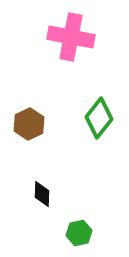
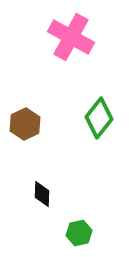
pink cross: rotated 18 degrees clockwise
brown hexagon: moved 4 px left
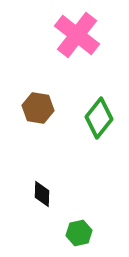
pink cross: moved 6 px right, 2 px up; rotated 9 degrees clockwise
brown hexagon: moved 13 px right, 16 px up; rotated 24 degrees counterclockwise
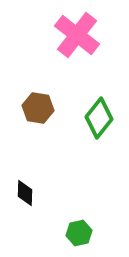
black diamond: moved 17 px left, 1 px up
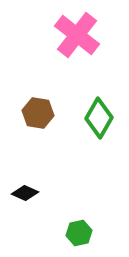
brown hexagon: moved 5 px down
green diamond: rotated 9 degrees counterclockwise
black diamond: rotated 68 degrees counterclockwise
